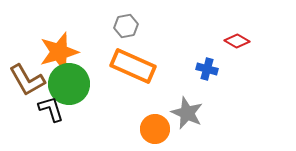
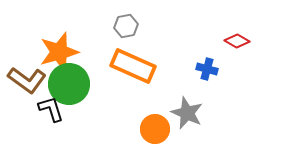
brown L-shape: rotated 24 degrees counterclockwise
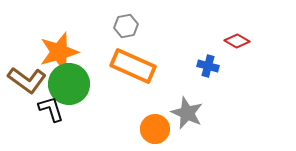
blue cross: moved 1 px right, 3 px up
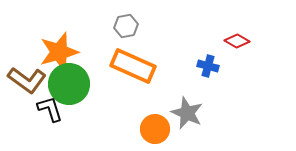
black L-shape: moved 1 px left
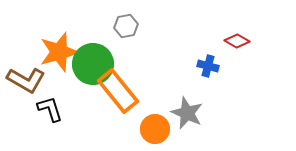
orange rectangle: moved 15 px left, 25 px down; rotated 27 degrees clockwise
brown L-shape: moved 1 px left; rotated 6 degrees counterclockwise
green circle: moved 24 px right, 20 px up
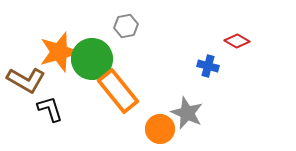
green circle: moved 1 px left, 5 px up
orange circle: moved 5 px right
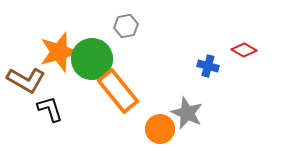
red diamond: moved 7 px right, 9 px down
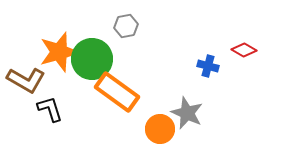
orange rectangle: moved 1 px left, 1 px down; rotated 15 degrees counterclockwise
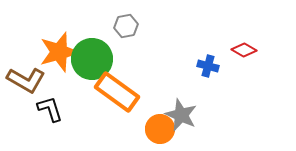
gray star: moved 6 px left, 2 px down
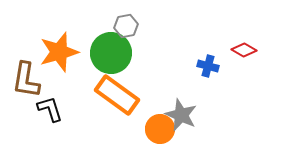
green circle: moved 19 px right, 6 px up
brown L-shape: rotated 69 degrees clockwise
orange rectangle: moved 3 px down
